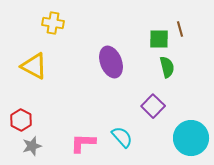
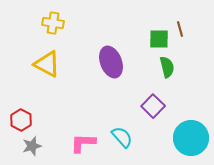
yellow triangle: moved 13 px right, 2 px up
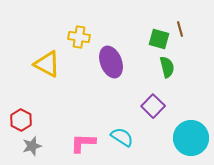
yellow cross: moved 26 px right, 14 px down
green square: rotated 15 degrees clockwise
cyan semicircle: rotated 15 degrees counterclockwise
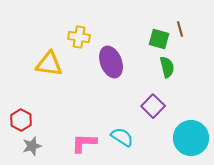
yellow triangle: moved 2 px right; rotated 20 degrees counterclockwise
pink L-shape: moved 1 px right
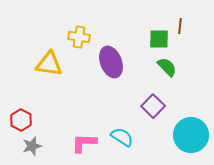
brown line: moved 3 px up; rotated 21 degrees clockwise
green square: rotated 15 degrees counterclockwise
green semicircle: rotated 30 degrees counterclockwise
cyan circle: moved 3 px up
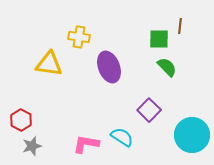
purple ellipse: moved 2 px left, 5 px down
purple square: moved 4 px left, 4 px down
cyan circle: moved 1 px right
pink L-shape: moved 2 px right, 1 px down; rotated 8 degrees clockwise
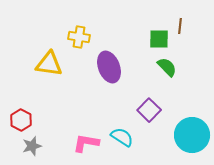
pink L-shape: moved 1 px up
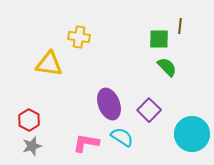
purple ellipse: moved 37 px down
red hexagon: moved 8 px right
cyan circle: moved 1 px up
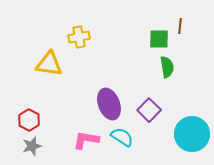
yellow cross: rotated 20 degrees counterclockwise
green semicircle: rotated 35 degrees clockwise
pink L-shape: moved 3 px up
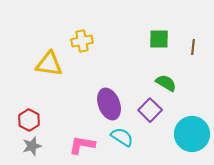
brown line: moved 13 px right, 21 px down
yellow cross: moved 3 px right, 4 px down
green semicircle: moved 1 px left, 16 px down; rotated 50 degrees counterclockwise
purple square: moved 1 px right
pink L-shape: moved 4 px left, 5 px down
